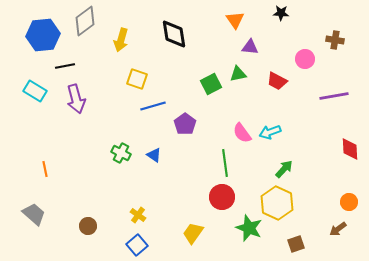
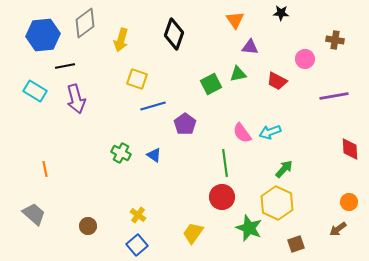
gray diamond: moved 2 px down
black diamond: rotated 28 degrees clockwise
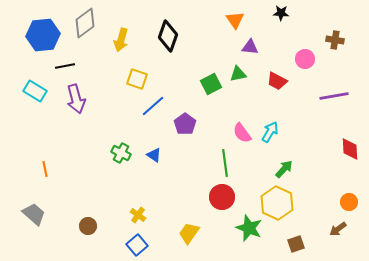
black diamond: moved 6 px left, 2 px down
blue line: rotated 25 degrees counterclockwise
cyan arrow: rotated 140 degrees clockwise
yellow trapezoid: moved 4 px left
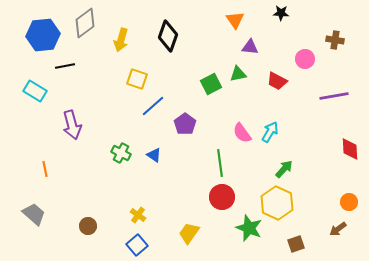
purple arrow: moved 4 px left, 26 px down
green line: moved 5 px left
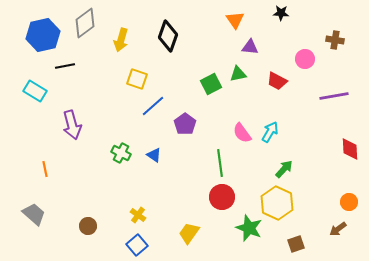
blue hexagon: rotated 8 degrees counterclockwise
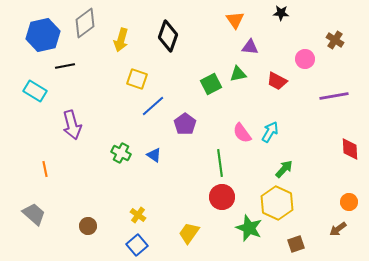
brown cross: rotated 24 degrees clockwise
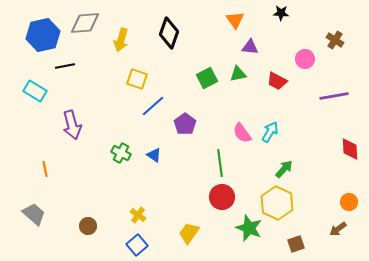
gray diamond: rotated 32 degrees clockwise
black diamond: moved 1 px right, 3 px up
green square: moved 4 px left, 6 px up
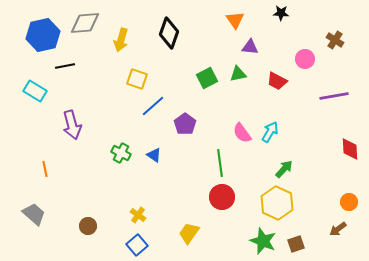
green star: moved 14 px right, 13 px down
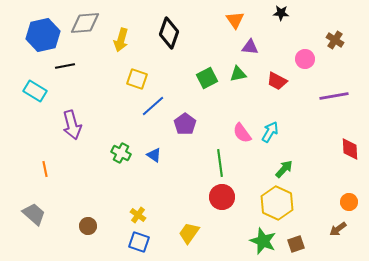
blue square: moved 2 px right, 3 px up; rotated 30 degrees counterclockwise
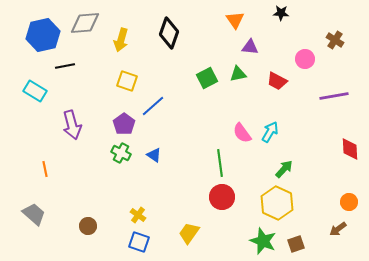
yellow square: moved 10 px left, 2 px down
purple pentagon: moved 61 px left
